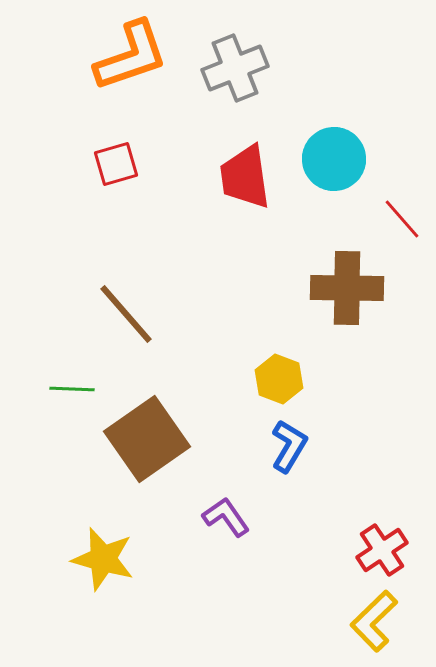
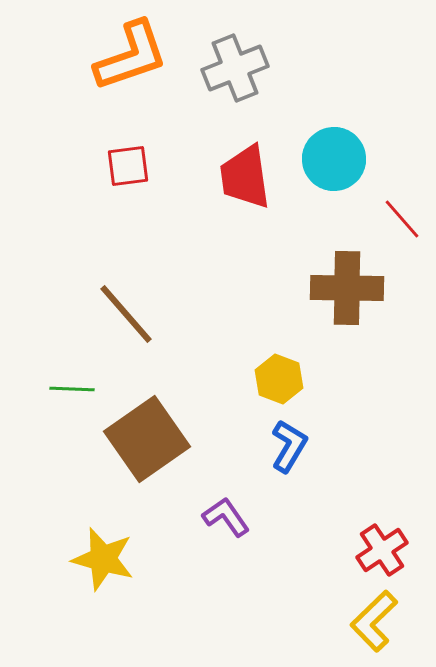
red square: moved 12 px right, 2 px down; rotated 9 degrees clockwise
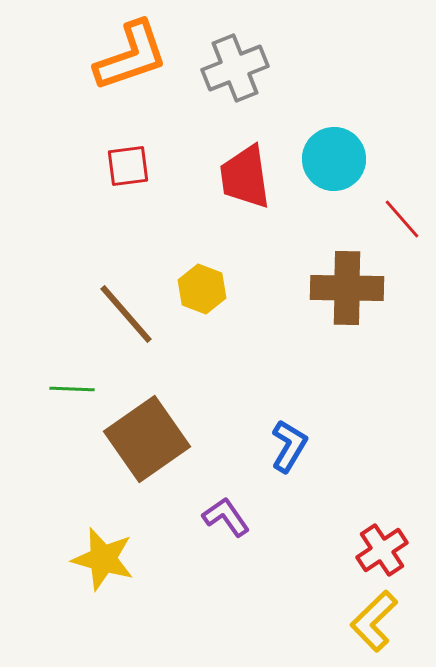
yellow hexagon: moved 77 px left, 90 px up
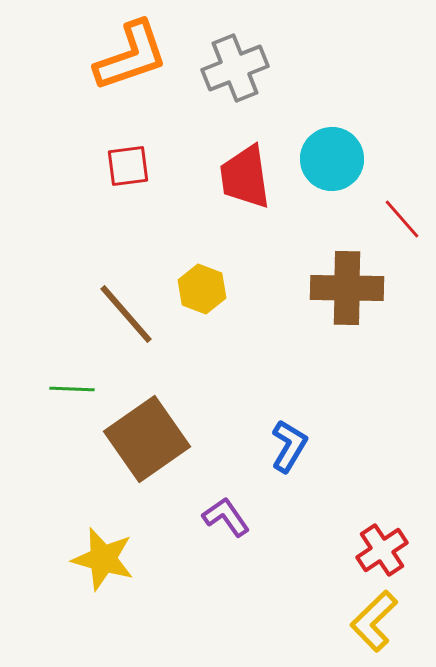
cyan circle: moved 2 px left
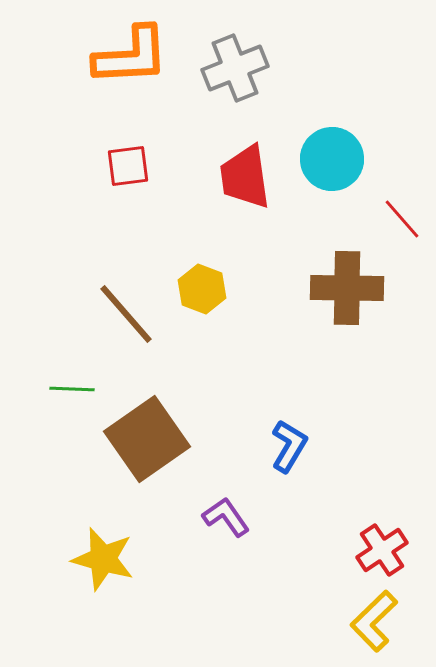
orange L-shape: rotated 16 degrees clockwise
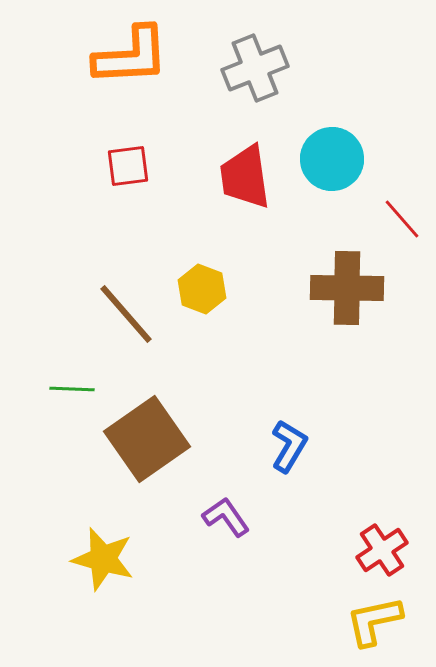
gray cross: moved 20 px right
yellow L-shape: rotated 32 degrees clockwise
